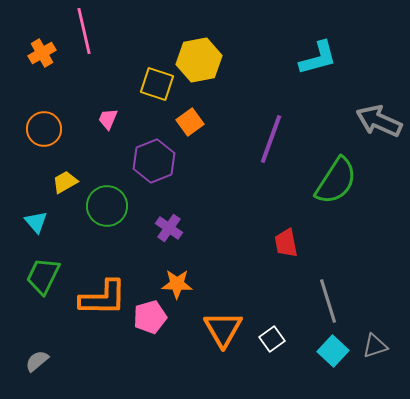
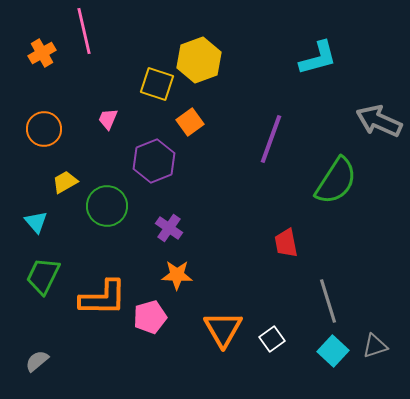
yellow hexagon: rotated 9 degrees counterclockwise
orange star: moved 9 px up
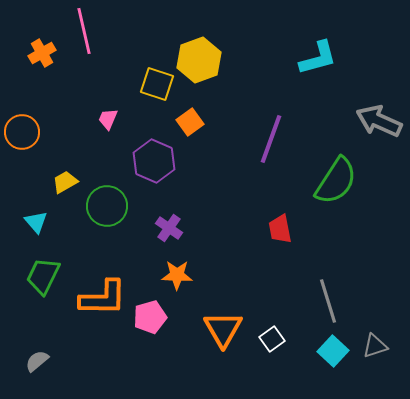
orange circle: moved 22 px left, 3 px down
purple hexagon: rotated 15 degrees counterclockwise
red trapezoid: moved 6 px left, 14 px up
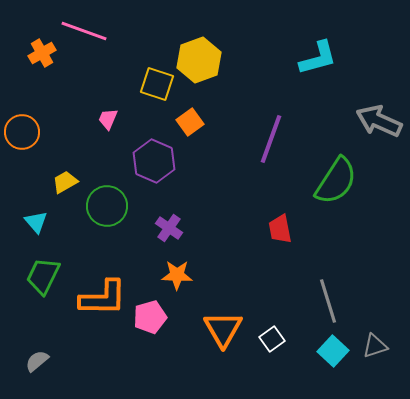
pink line: rotated 57 degrees counterclockwise
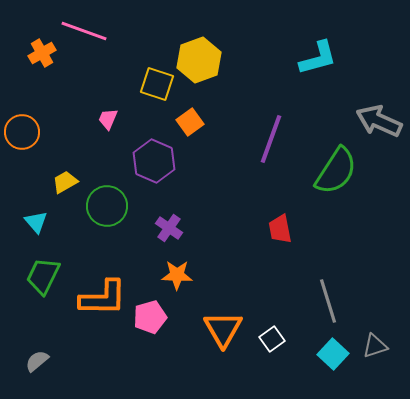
green semicircle: moved 10 px up
cyan square: moved 3 px down
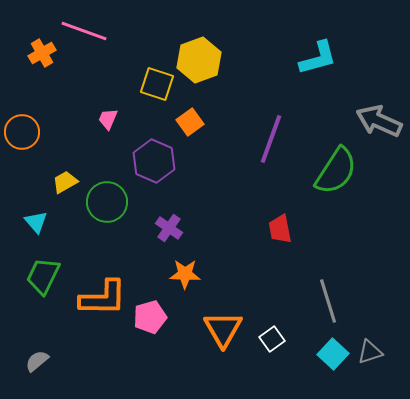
green circle: moved 4 px up
orange star: moved 8 px right, 1 px up
gray triangle: moved 5 px left, 6 px down
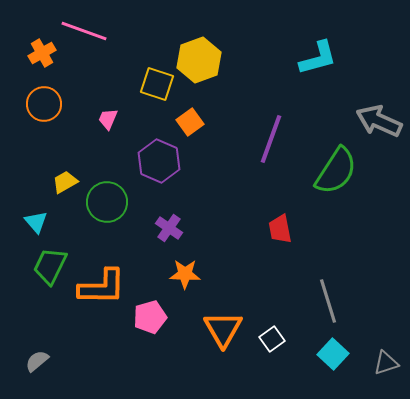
orange circle: moved 22 px right, 28 px up
purple hexagon: moved 5 px right
green trapezoid: moved 7 px right, 10 px up
orange L-shape: moved 1 px left, 11 px up
gray triangle: moved 16 px right, 11 px down
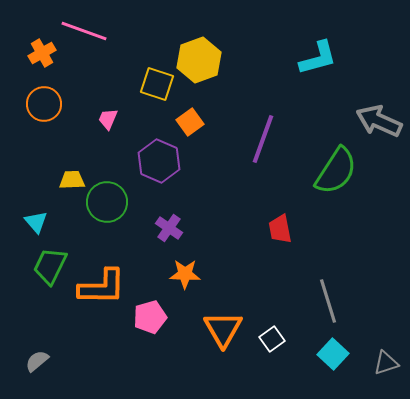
purple line: moved 8 px left
yellow trapezoid: moved 7 px right, 2 px up; rotated 28 degrees clockwise
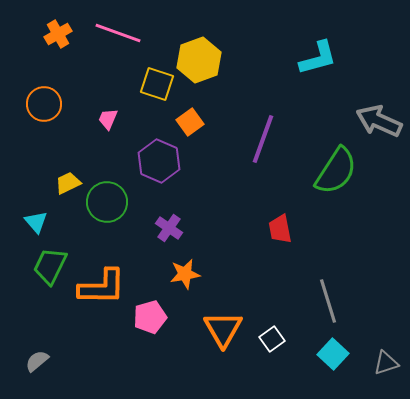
pink line: moved 34 px right, 2 px down
orange cross: moved 16 px right, 19 px up
yellow trapezoid: moved 4 px left, 3 px down; rotated 24 degrees counterclockwise
orange star: rotated 12 degrees counterclockwise
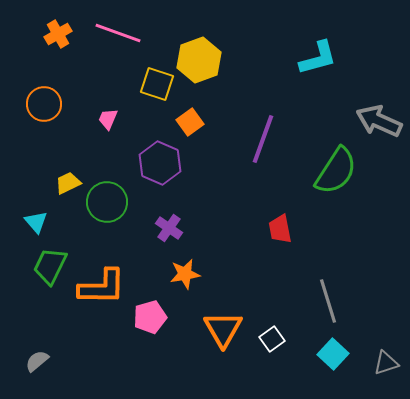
purple hexagon: moved 1 px right, 2 px down
